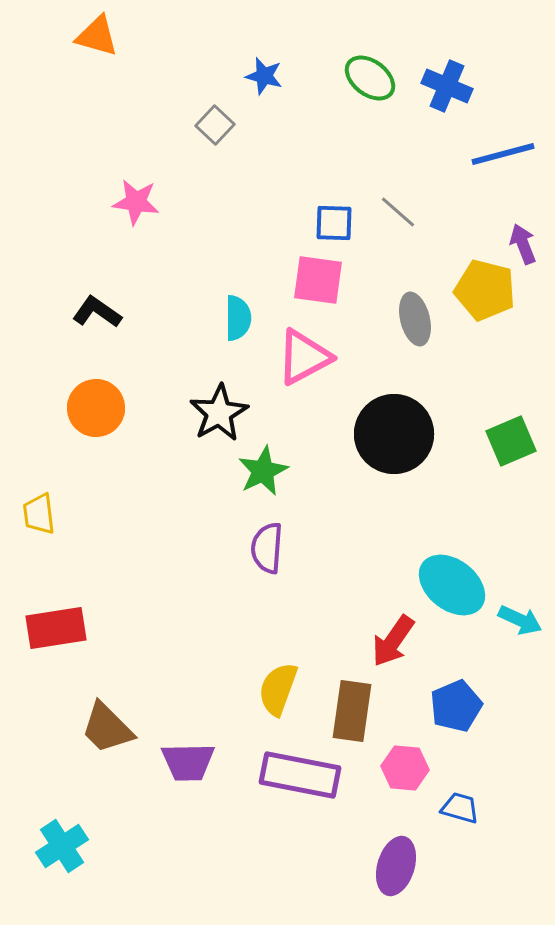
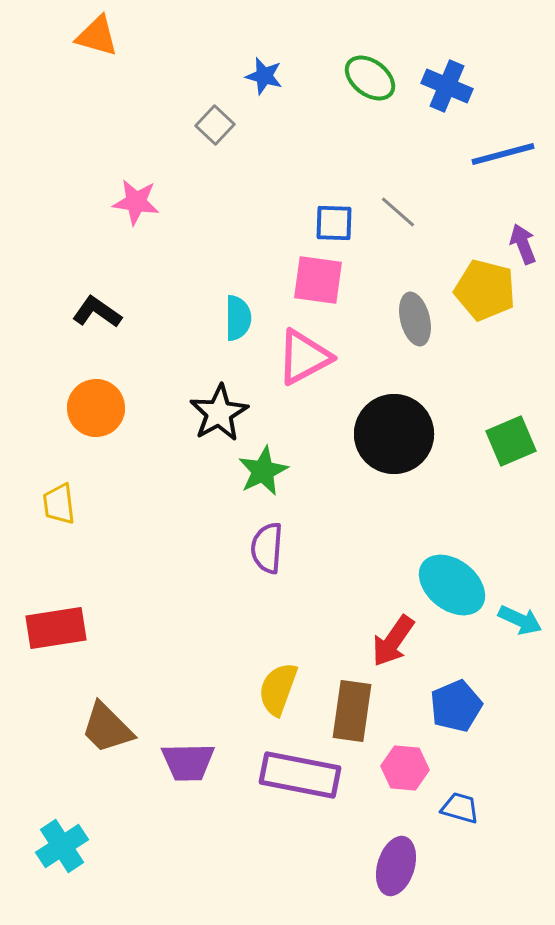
yellow trapezoid: moved 20 px right, 10 px up
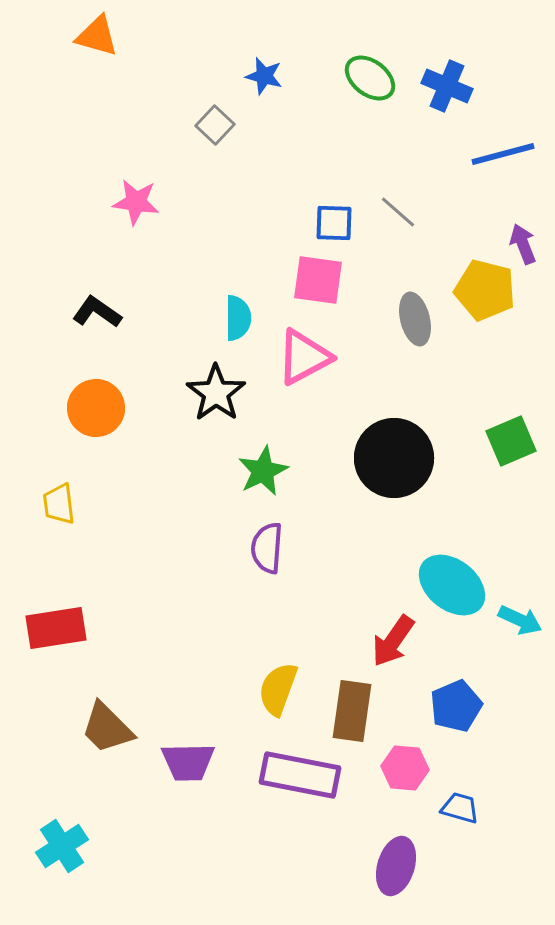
black star: moved 3 px left, 20 px up; rotated 6 degrees counterclockwise
black circle: moved 24 px down
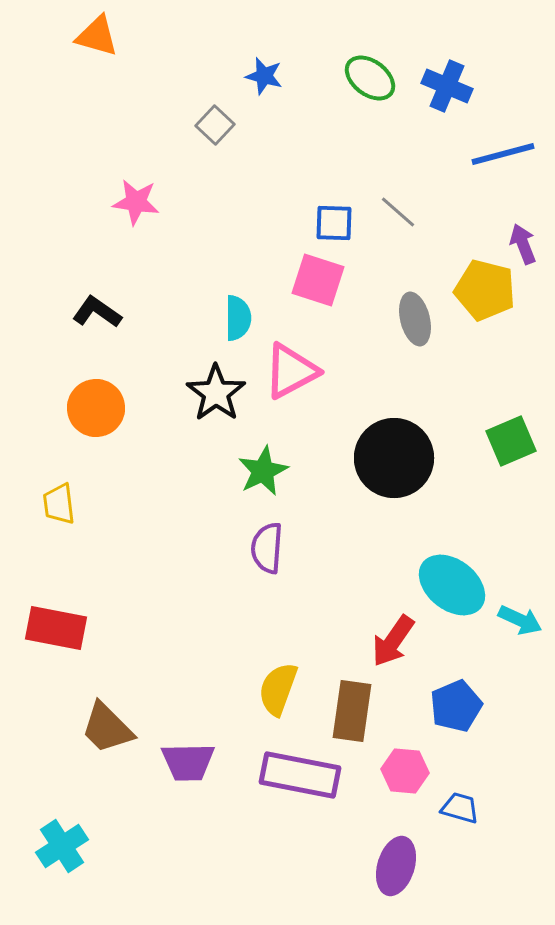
pink square: rotated 10 degrees clockwise
pink triangle: moved 13 px left, 14 px down
red rectangle: rotated 20 degrees clockwise
pink hexagon: moved 3 px down
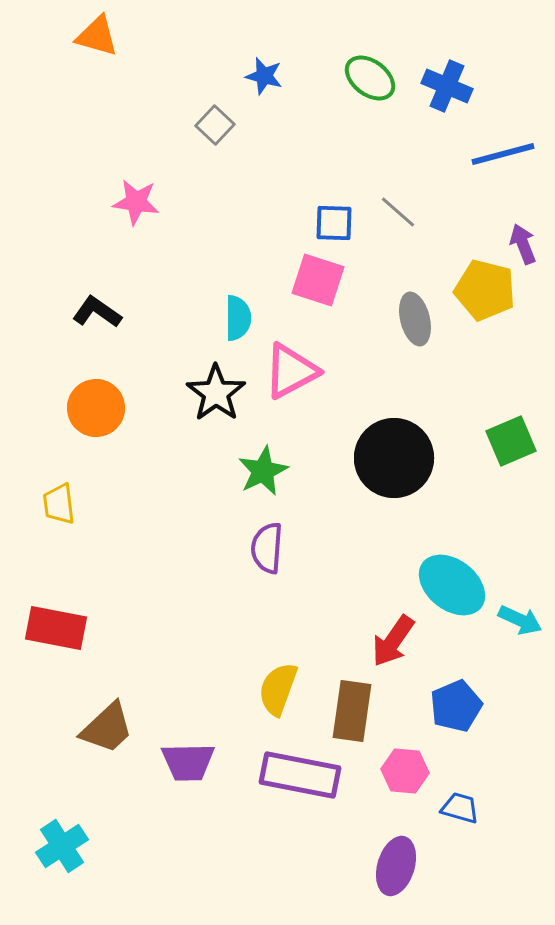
brown trapezoid: rotated 88 degrees counterclockwise
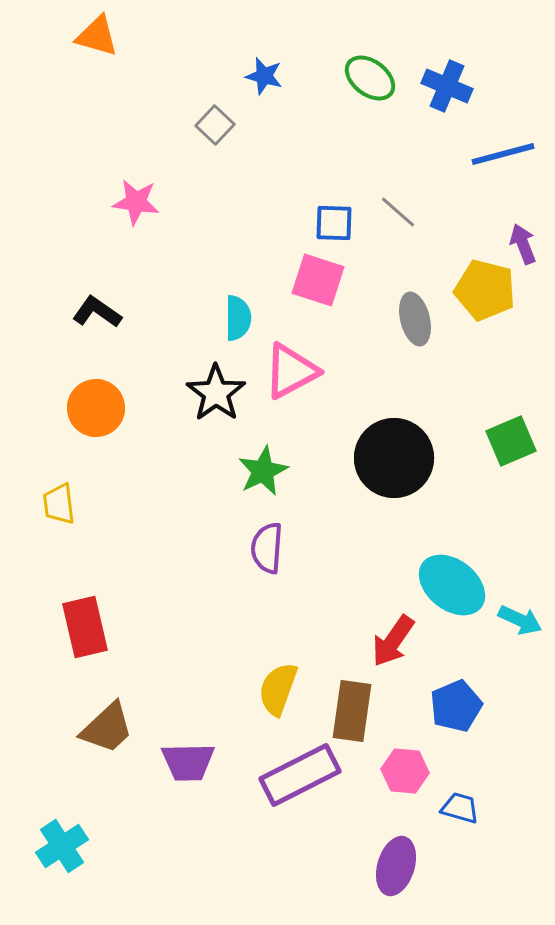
red rectangle: moved 29 px right, 1 px up; rotated 66 degrees clockwise
purple rectangle: rotated 38 degrees counterclockwise
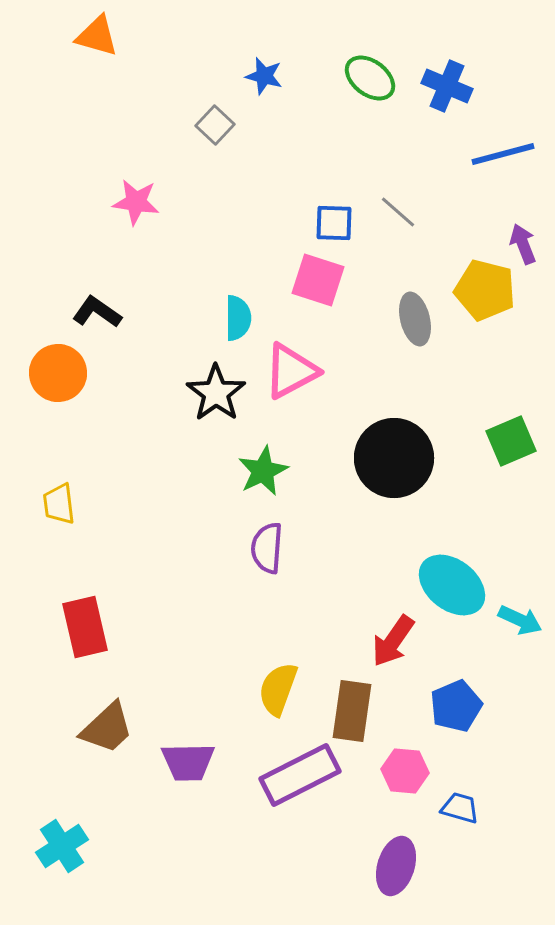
orange circle: moved 38 px left, 35 px up
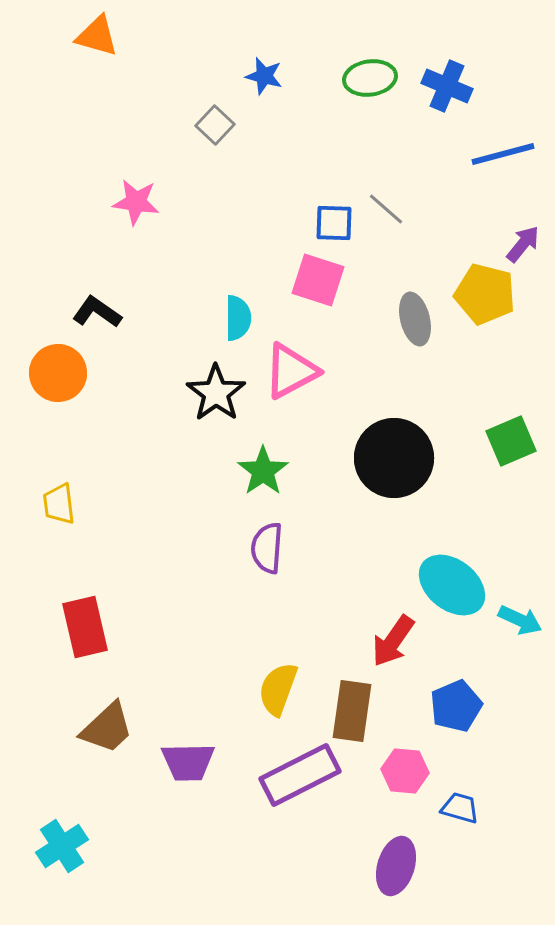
green ellipse: rotated 45 degrees counterclockwise
gray line: moved 12 px left, 3 px up
purple arrow: rotated 60 degrees clockwise
yellow pentagon: moved 4 px down
green star: rotated 9 degrees counterclockwise
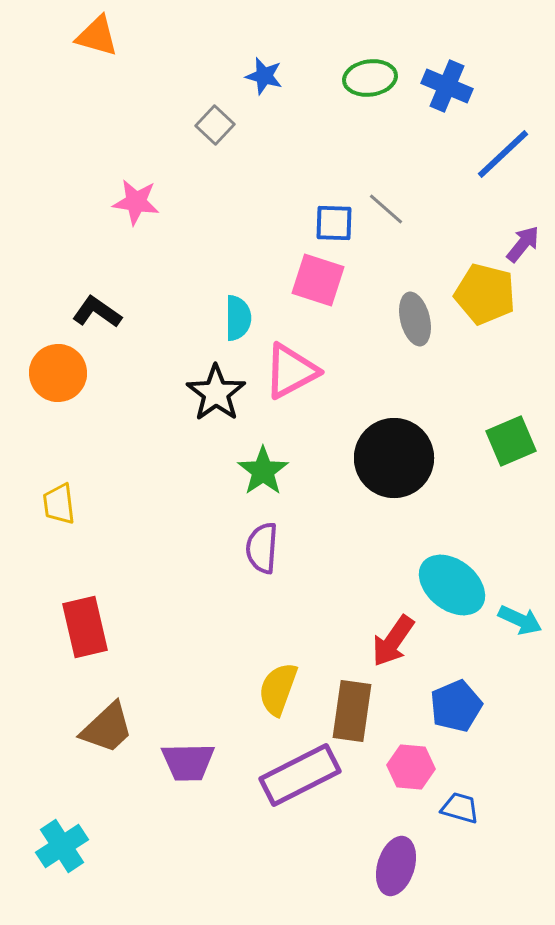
blue line: rotated 28 degrees counterclockwise
purple semicircle: moved 5 px left
pink hexagon: moved 6 px right, 4 px up
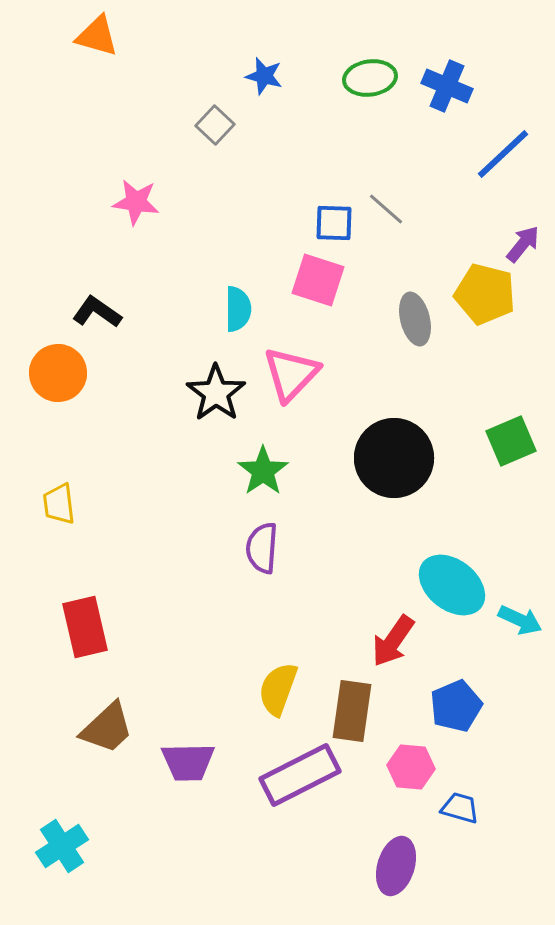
cyan semicircle: moved 9 px up
pink triangle: moved 3 px down; rotated 18 degrees counterclockwise
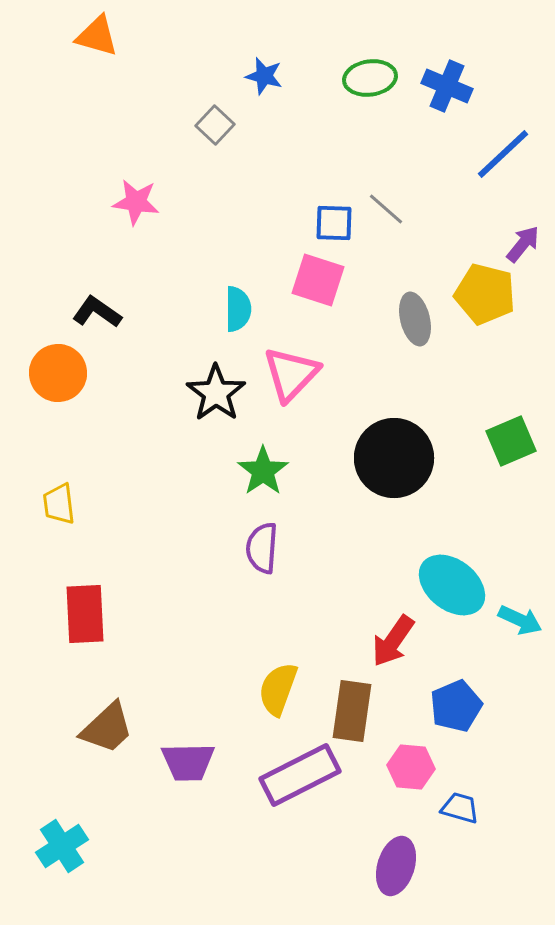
red rectangle: moved 13 px up; rotated 10 degrees clockwise
